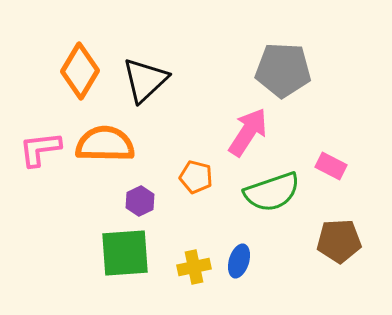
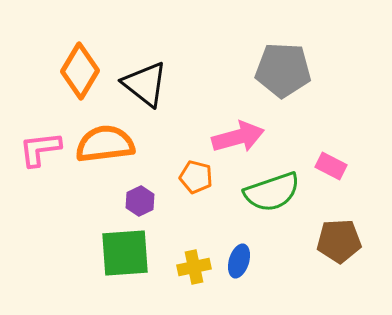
black triangle: moved 4 px down; rotated 39 degrees counterclockwise
pink arrow: moved 10 px left, 5 px down; rotated 42 degrees clockwise
orange semicircle: rotated 8 degrees counterclockwise
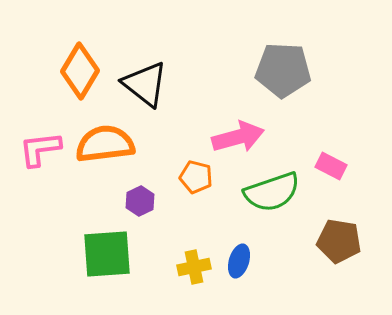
brown pentagon: rotated 12 degrees clockwise
green square: moved 18 px left, 1 px down
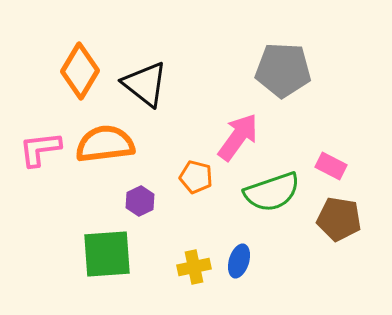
pink arrow: rotated 39 degrees counterclockwise
brown pentagon: moved 22 px up
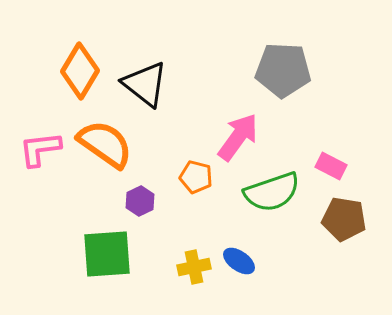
orange semicircle: rotated 42 degrees clockwise
brown pentagon: moved 5 px right
blue ellipse: rotated 72 degrees counterclockwise
